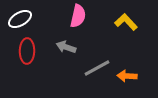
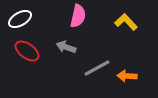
red ellipse: rotated 55 degrees counterclockwise
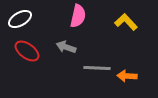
gray line: rotated 32 degrees clockwise
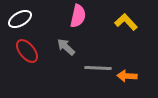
gray arrow: rotated 24 degrees clockwise
red ellipse: rotated 15 degrees clockwise
gray line: moved 1 px right
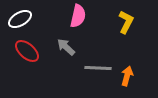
yellow L-shape: rotated 70 degrees clockwise
red ellipse: rotated 10 degrees counterclockwise
orange arrow: rotated 102 degrees clockwise
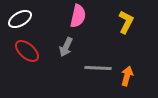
gray arrow: rotated 108 degrees counterclockwise
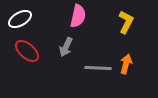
orange arrow: moved 1 px left, 12 px up
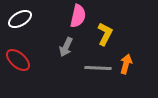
yellow L-shape: moved 21 px left, 12 px down
red ellipse: moved 9 px left, 9 px down
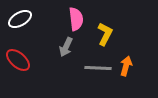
pink semicircle: moved 2 px left, 3 px down; rotated 20 degrees counterclockwise
orange arrow: moved 2 px down
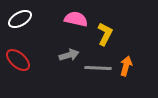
pink semicircle: rotated 70 degrees counterclockwise
gray arrow: moved 3 px right, 8 px down; rotated 132 degrees counterclockwise
